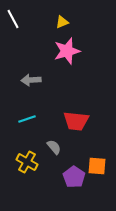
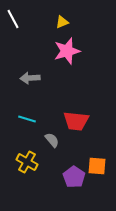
gray arrow: moved 1 px left, 2 px up
cyan line: rotated 36 degrees clockwise
gray semicircle: moved 2 px left, 7 px up
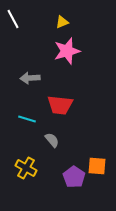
red trapezoid: moved 16 px left, 16 px up
yellow cross: moved 1 px left, 6 px down
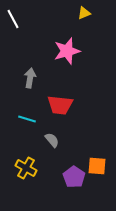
yellow triangle: moved 22 px right, 9 px up
gray arrow: rotated 102 degrees clockwise
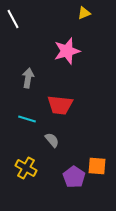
gray arrow: moved 2 px left
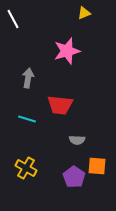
gray semicircle: moved 25 px right; rotated 133 degrees clockwise
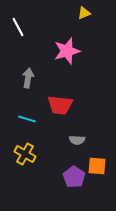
white line: moved 5 px right, 8 px down
yellow cross: moved 1 px left, 14 px up
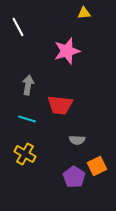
yellow triangle: rotated 16 degrees clockwise
gray arrow: moved 7 px down
orange square: rotated 30 degrees counterclockwise
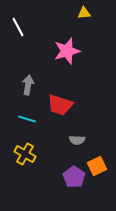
red trapezoid: rotated 12 degrees clockwise
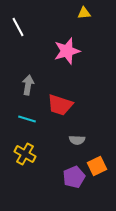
purple pentagon: rotated 15 degrees clockwise
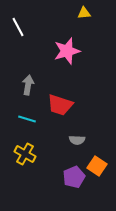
orange square: rotated 30 degrees counterclockwise
